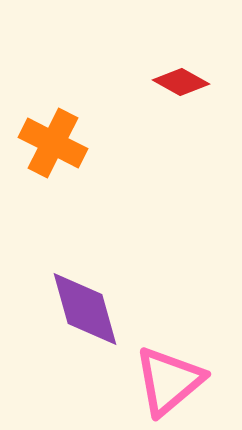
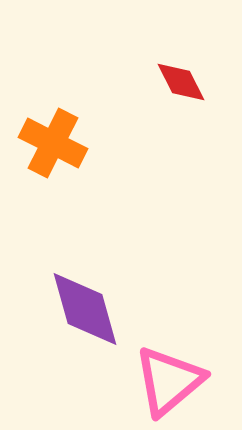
red diamond: rotated 34 degrees clockwise
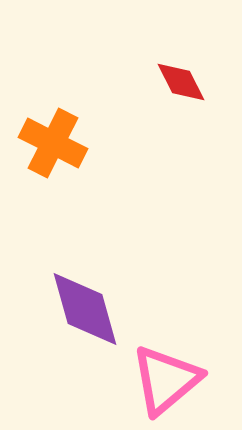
pink triangle: moved 3 px left, 1 px up
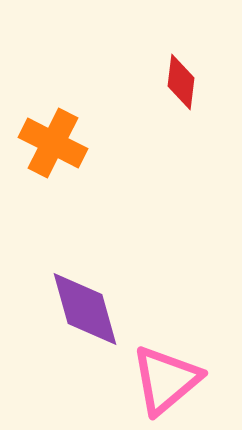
red diamond: rotated 34 degrees clockwise
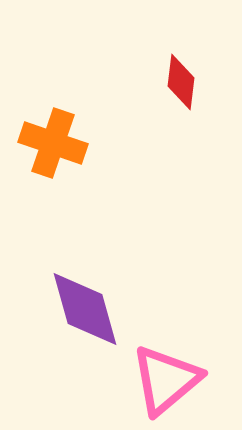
orange cross: rotated 8 degrees counterclockwise
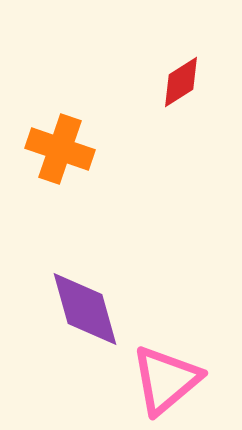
red diamond: rotated 50 degrees clockwise
orange cross: moved 7 px right, 6 px down
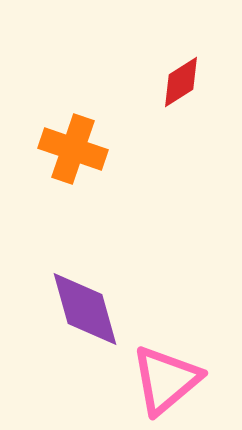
orange cross: moved 13 px right
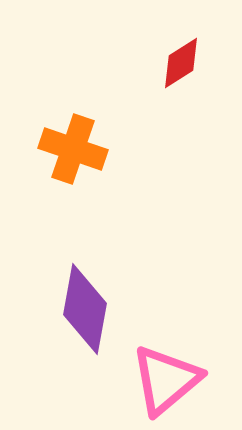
red diamond: moved 19 px up
purple diamond: rotated 26 degrees clockwise
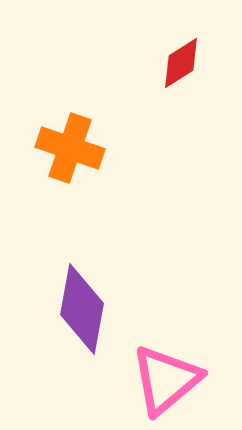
orange cross: moved 3 px left, 1 px up
purple diamond: moved 3 px left
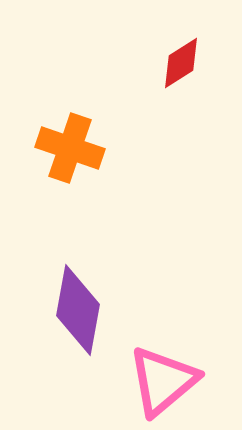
purple diamond: moved 4 px left, 1 px down
pink triangle: moved 3 px left, 1 px down
